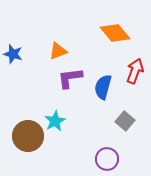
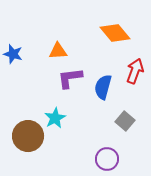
orange triangle: rotated 18 degrees clockwise
cyan star: moved 3 px up
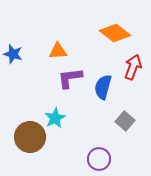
orange diamond: rotated 12 degrees counterclockwise
red arrow: moved 2 px left, 4 px up
brown circle: moved 2 px right, 1 px down
purple circle: moved 8 px left
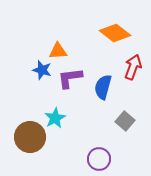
blue star: moved 29 px right, 16 px down
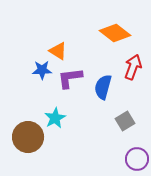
orange triangle: rotated 36 degrees clockwise
blue star: rotated 18 degrees counterclockwise
gray square: rotated 18 degrees clockwise
brown circle: moved 2 px left
purple circle: moved 38 px right
